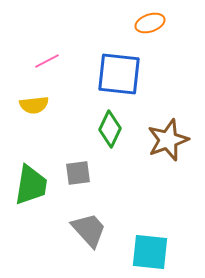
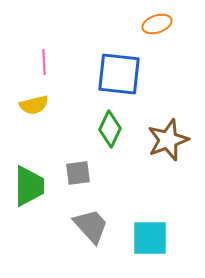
orange ellipse: moved 7 px right, 1 px down
pink line: moved 3 px left, 1 px down; rotated 65 degrees counterclockwise
yellow semicircle: rotated 8 degrees counterclockwise
green trapezoid: moved 2 px left, 1 px down; rotated 9 degrees counterclockwise
gray trapezoid: moved 2 px right, 4 px up
cyan square: moved 14 px up; rotated 6 degrees counterclockwise
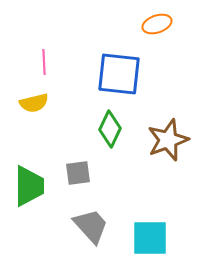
yellow semicircle: moved 2 px up
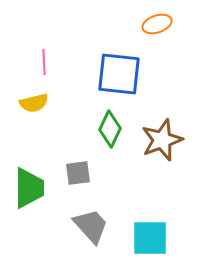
brown star: moved 6 px left
green trapezoid: moved 2 px down
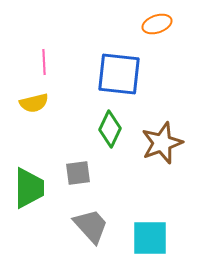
brown star: moved 3 px down
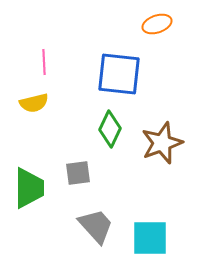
gray trapezoid: moved 5 px right
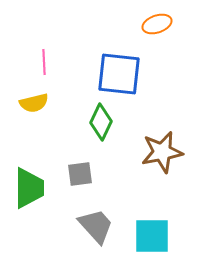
green diamond: moved 9 px left, 7 px up
brown star: moved 9 px down; rotated 9 degrees clockwise
gray square: moved 2 px right, 1 px down
cyan square: moved 2 px right, 2 px up
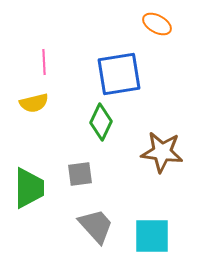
orange ellipse: rotated 48 degrees clockwise
blue square: rotated 15 degrees counterclockwise
brown star: rotated 18 degrees clockwise
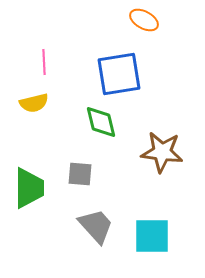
orange ellipse: moved 13 px left, 4 px up
green diamond: rotated 39 degrees counterclockwise
gray square: rotated 12 degrees clockwise
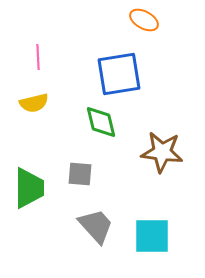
pink line: moved 6 px left, 5 px up
